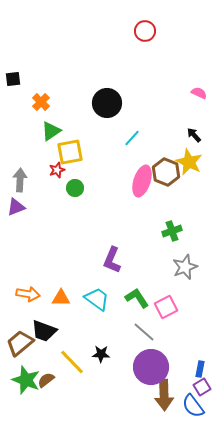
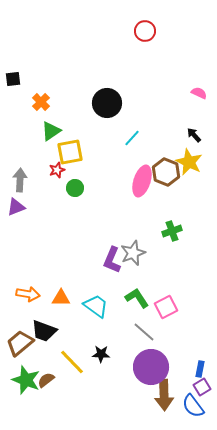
gray star: moved 52 px left, 14 px up
cyan trapezoid: moved 1 px left, 7 px down
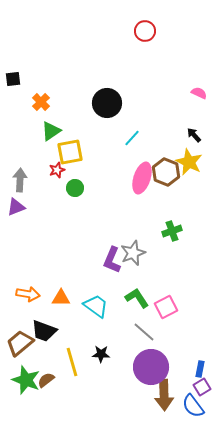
pink ellipse: moved 3 px up
yellow line: rotated 28 degrees clockwise
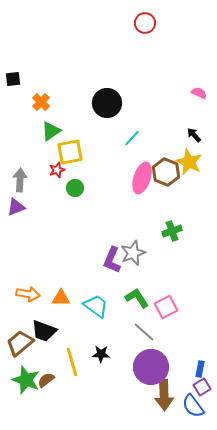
red circle: moved 8 px up
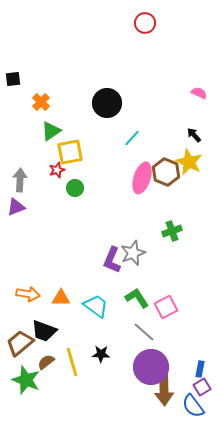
brown semicircle: moved 18 px up
brown arrow: moved 5 px up
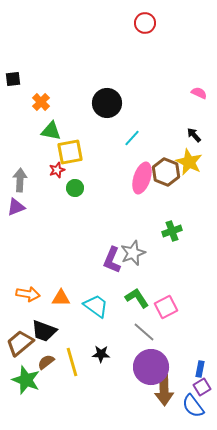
green triangle: rotated 45 degrees clockwise
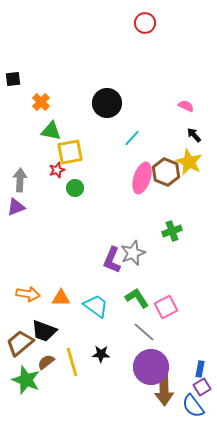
pink semicircle: moved 13 px left, 13 px down
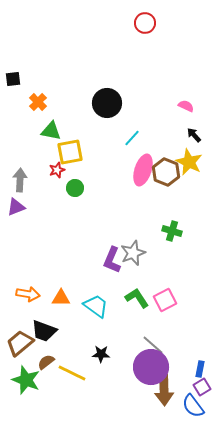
orange cross: moved 3 px left
pink ellipse: moved 1 px right, 8 px up
green cross: rotated 36 degrees clockwise
pink square: moved 1 px left, 7 px up
gray line: moved 9 px right, 13 px down
yellow line: moved 11 px down; rotated 48 degrees counterclockwise
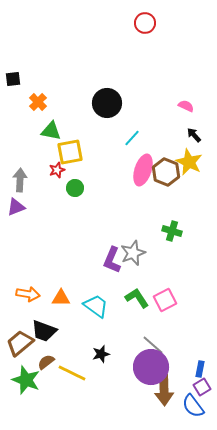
black star: rotated 18 degrees counterclockwise
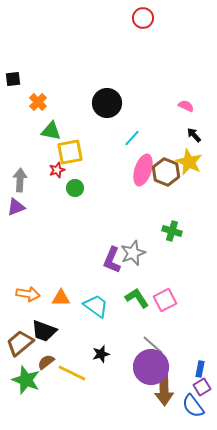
red circle: moved 2 px left, 5 px up
